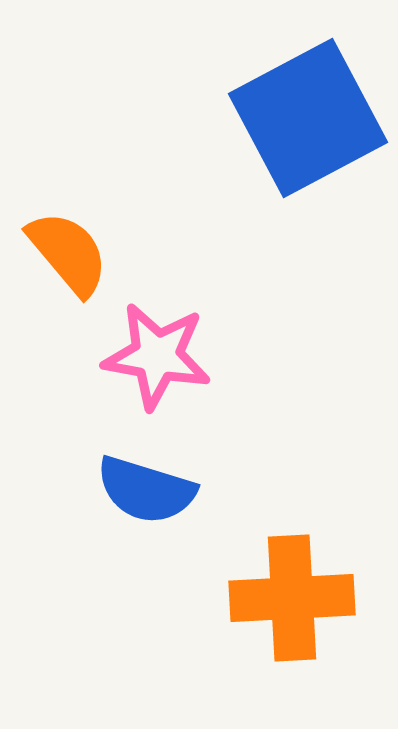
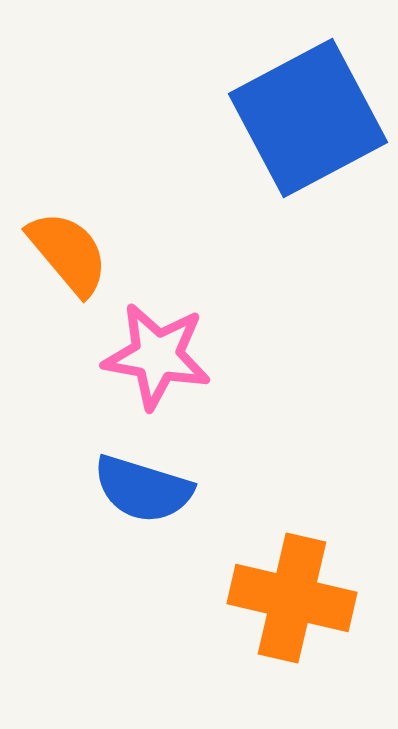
blue semicircle: moved 3 px left, 1 px up
orange cross: rotated 16 degrees clockwise
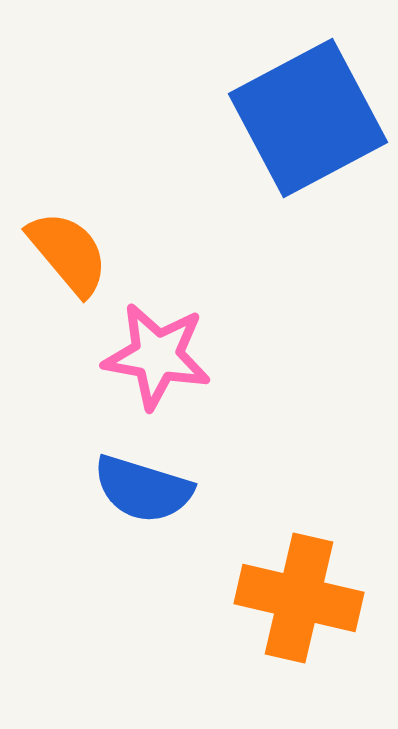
orange cross: moved 7 px right
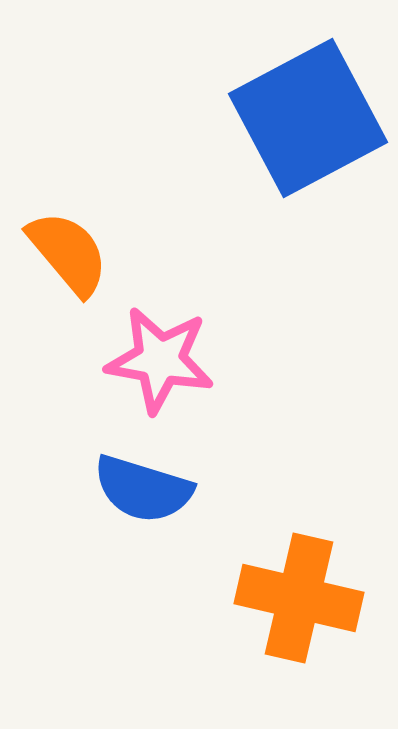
pink star: moved 3 px right, 4 px down
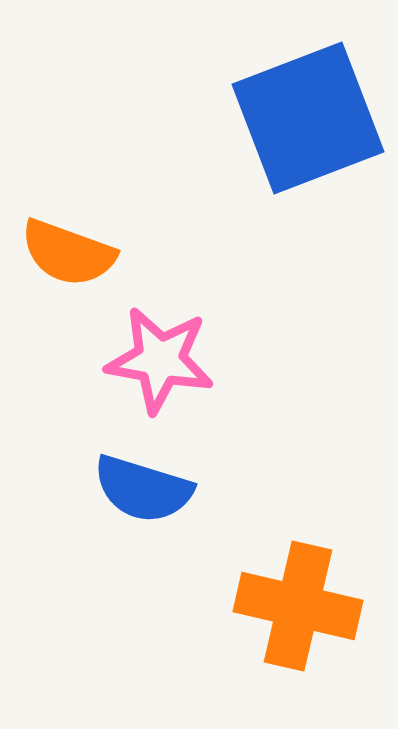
blue square: rotated 7 degrees clockwise
orange semicircle: rotated 150 degrees clockwise
orange cross: moved 1 px left, 8 px down
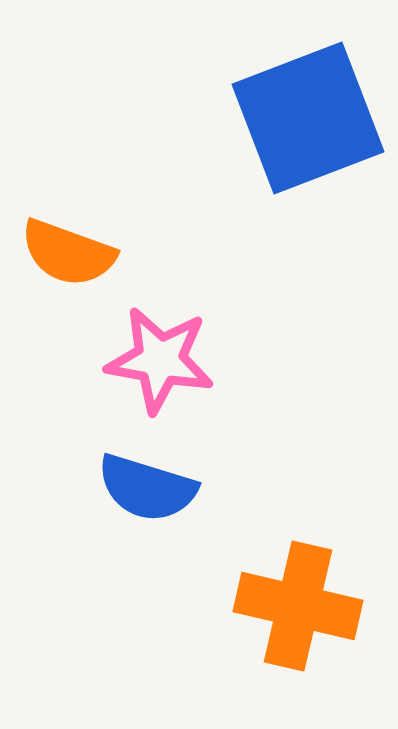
blue semicircle: moved 4 px right, 1 px up
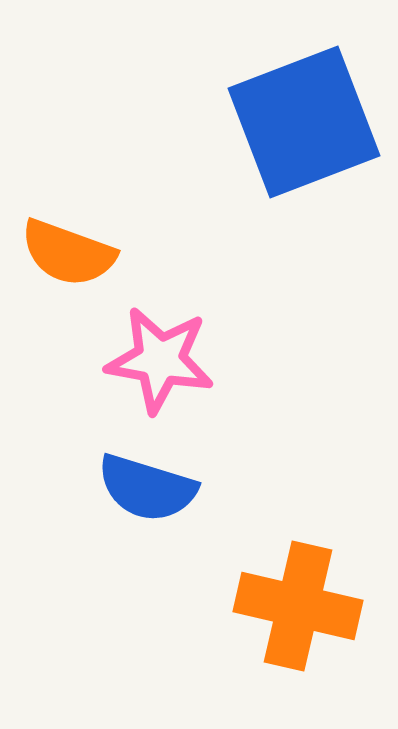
blue square: moved 4 px left, 4 px down
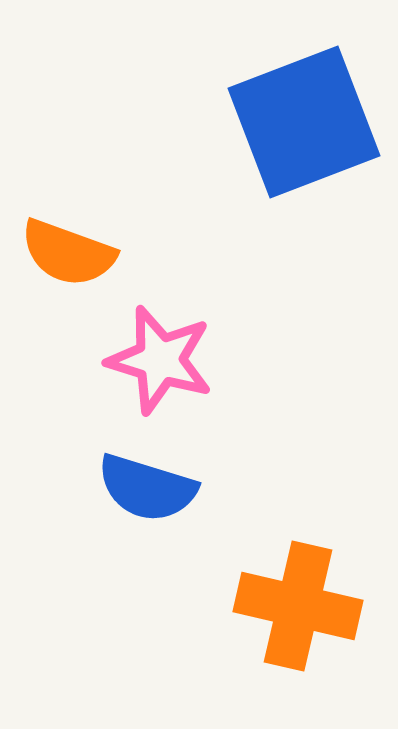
pink star: rotated 7 degrees clockwise
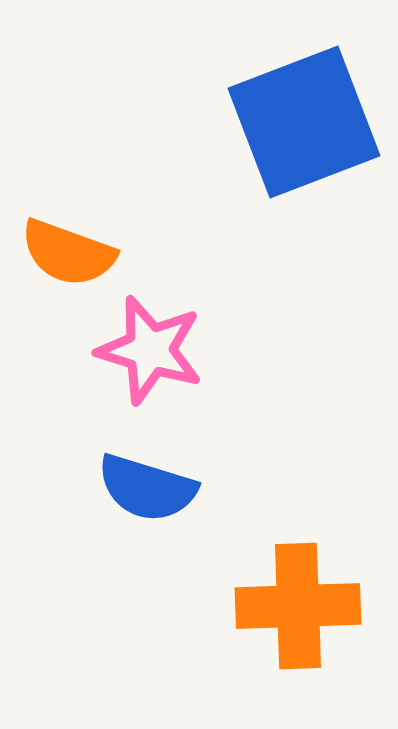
pink star: moved 10 px left, 10 px up
orange cross: rotated 15 degrees counterclockwise
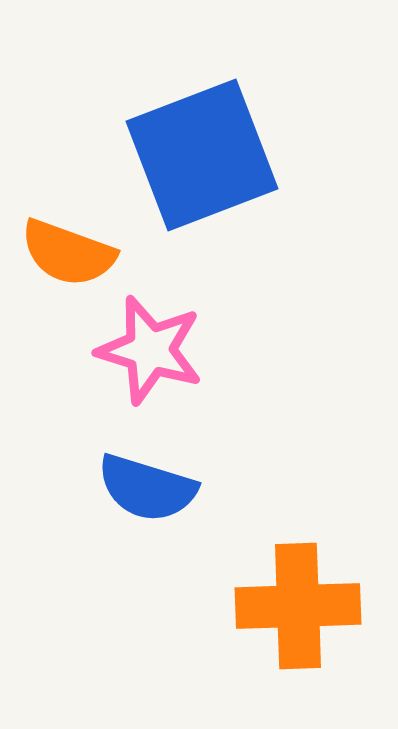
blue square: moved 102 px left, 33 px down
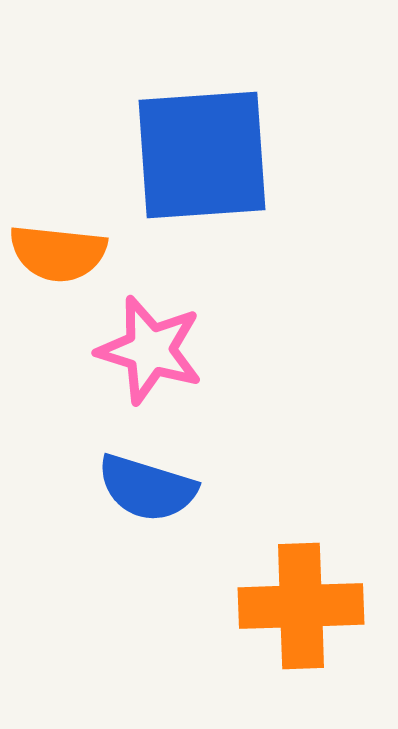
blue square: rotated 17 degrees clockwise
orange semicircle: moved 10 px left; rotated 14 degrees counterclockwise
orange cross: moved 3 px right
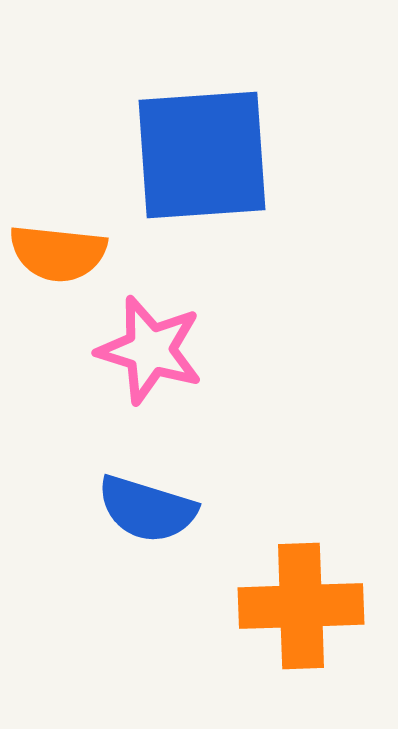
blue semicircle: moved 21 px down
